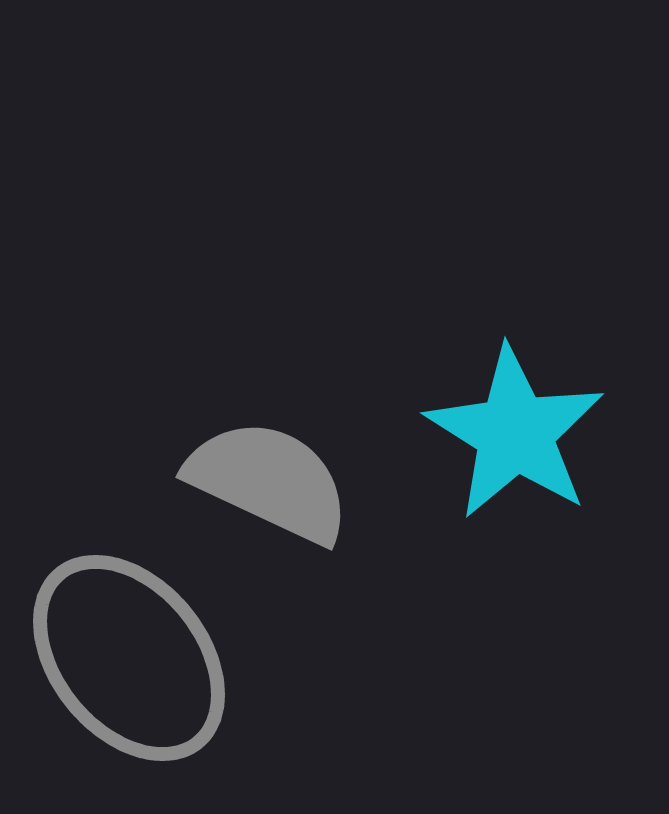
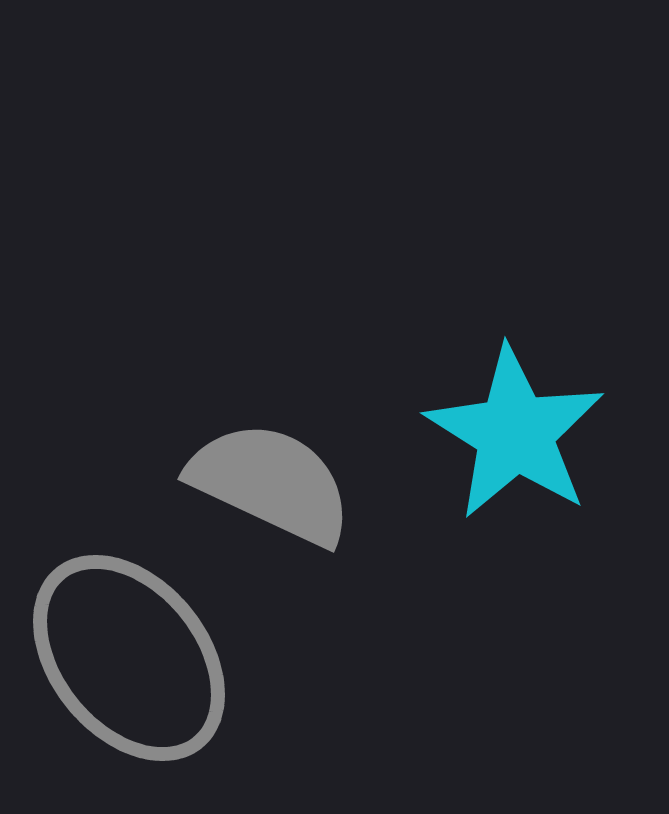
gray semicircle: moved 2 px right, 2 px down
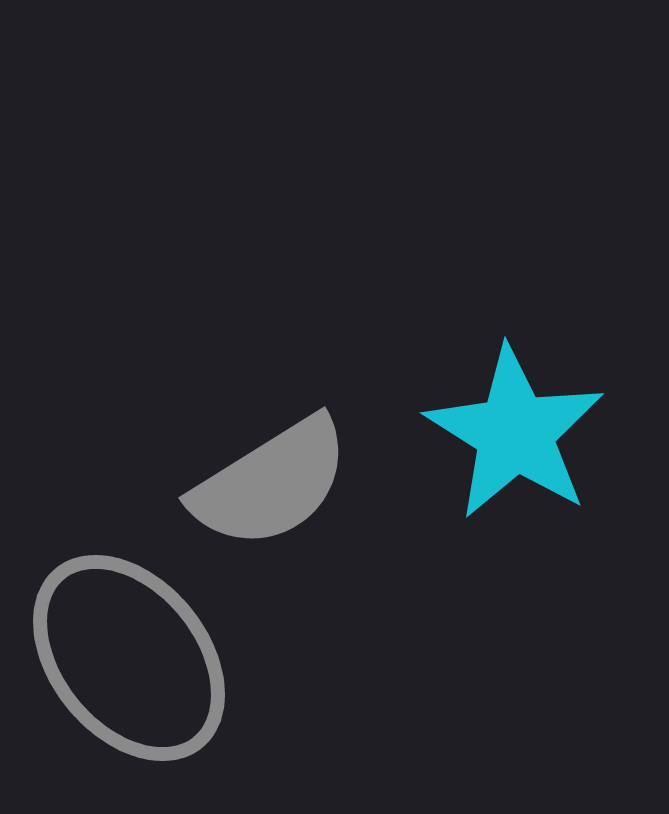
gray semicircle: rotated 123 degrees clockwise
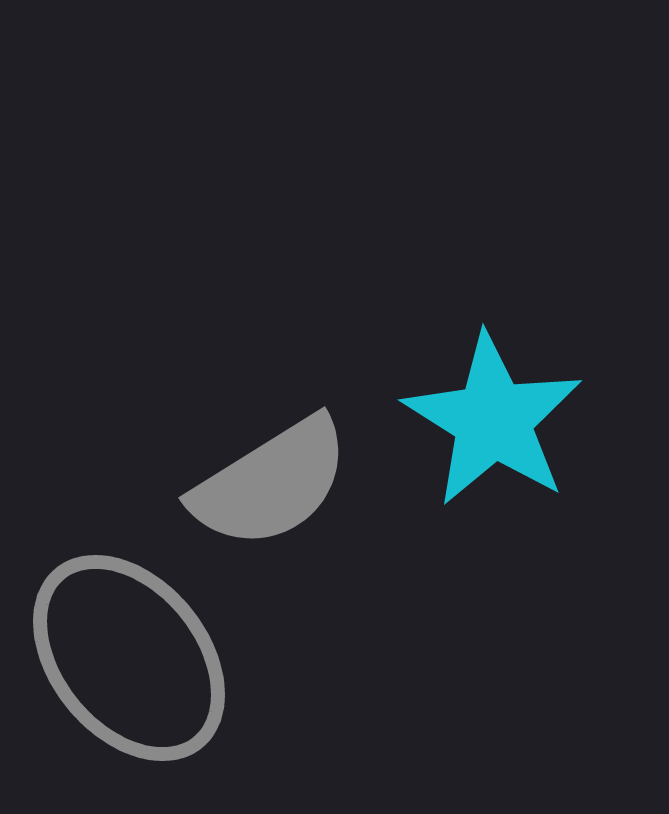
cyan star: moved 22 px left, 13 px up
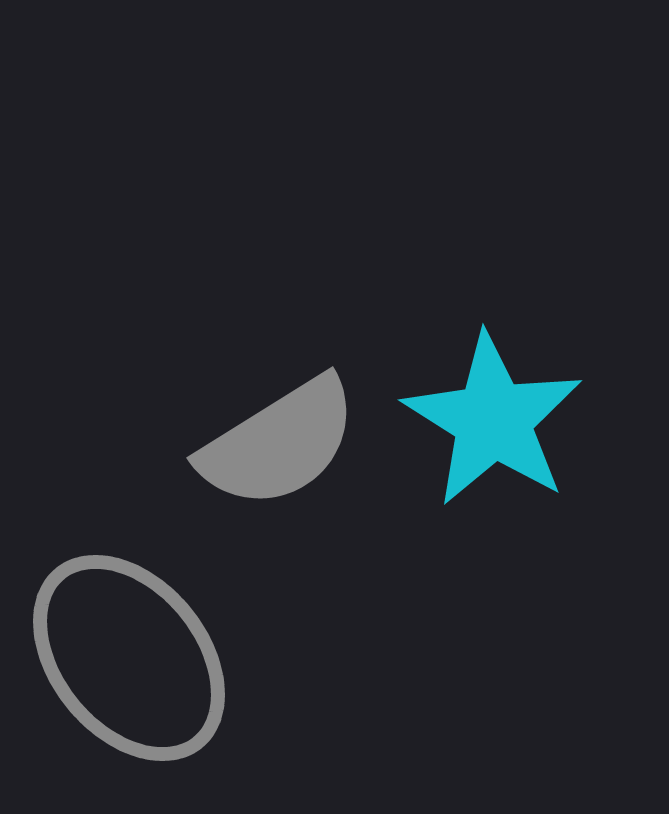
gray semicircle: moved 8 px right, 40 px up
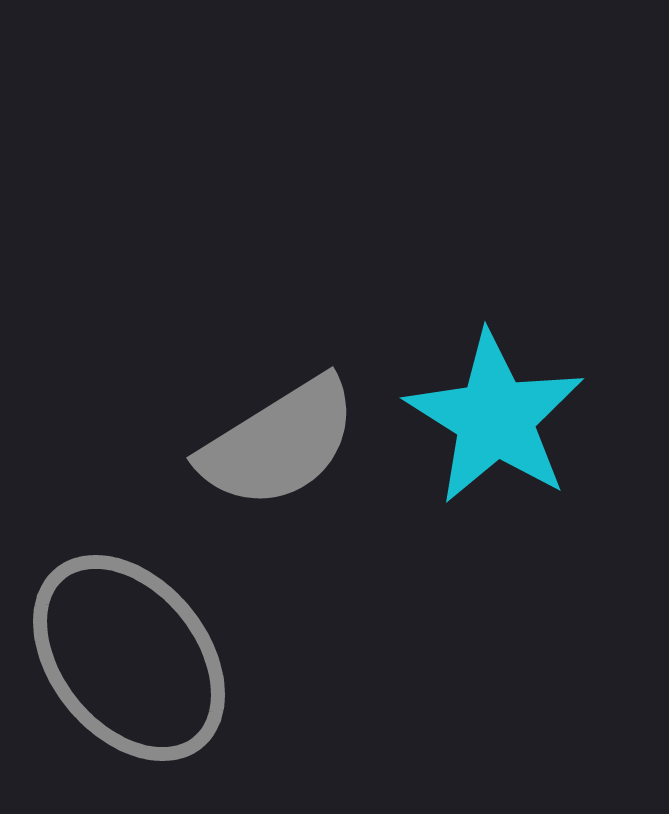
cyan star: moved 2 px right, 2 px up
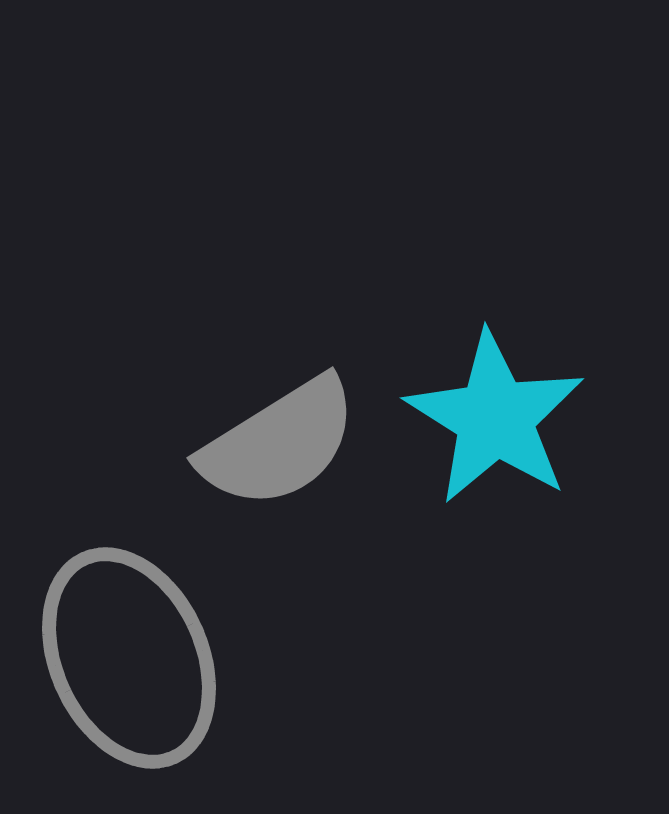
gray ellipse: rotated 15 degrees clockwise
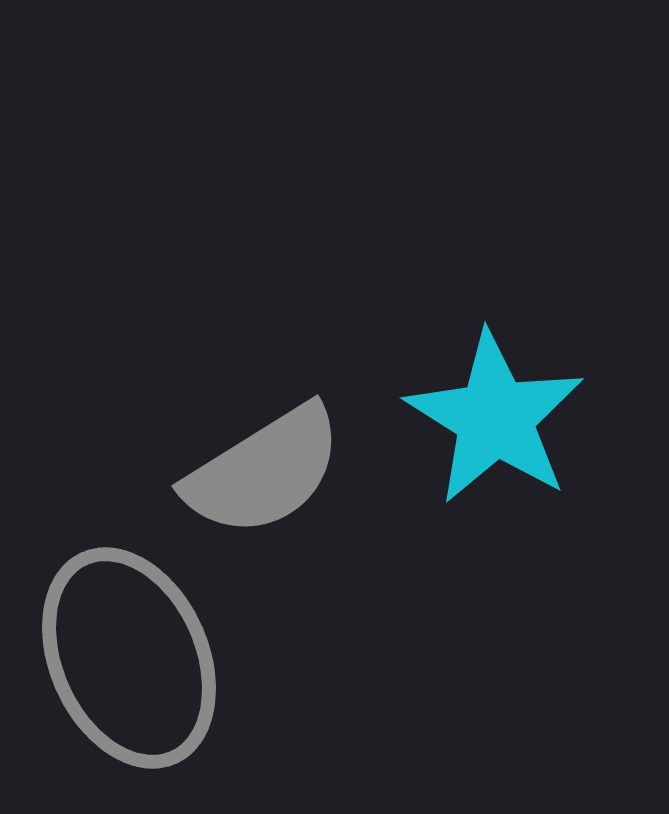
gray semicircle: moved 15 px left, 28 px down
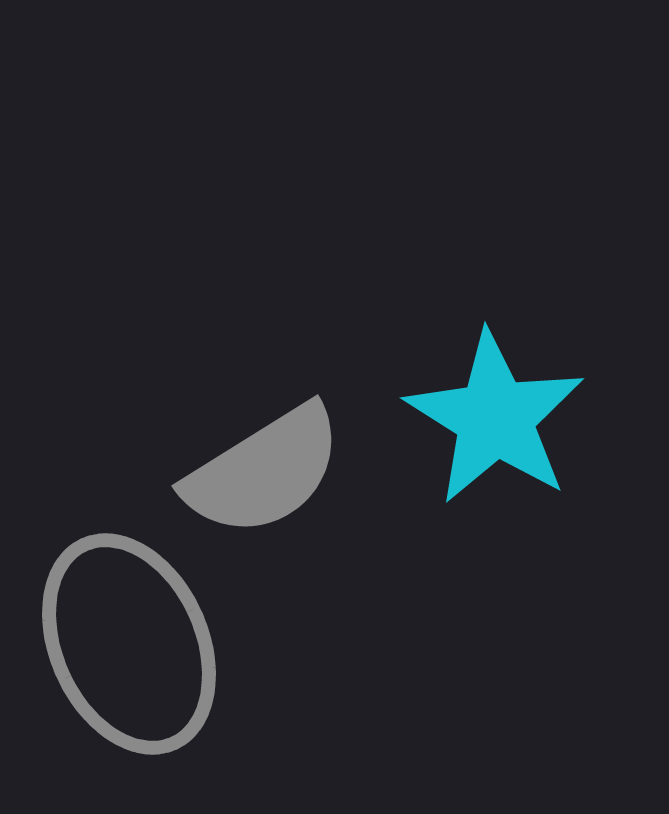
gray ellipse: moved 14 px up
